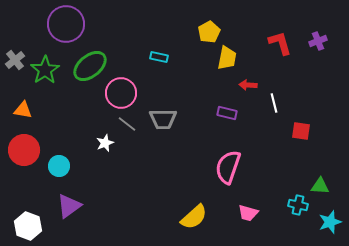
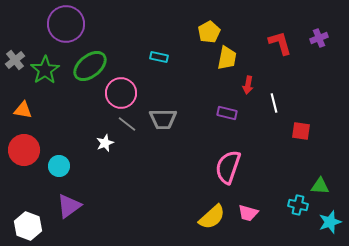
purple cross: moved 1 px right, 3 px up
red arrow: rotated 84 degrees counterclockwise
yellow semicircle: moved 18 px right
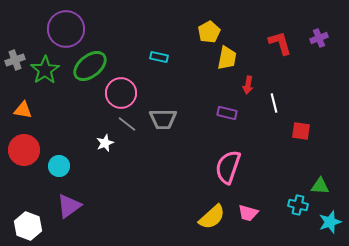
purple circle: moved 5 px down
gray cross: rotated 18 degrees clockwise
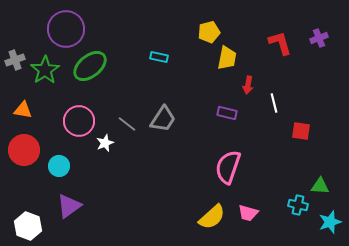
yellow pentagon: rotated 15 degrees clockwise
pink circle: moved 42 px left, 28 px down
gray trapezoid: rotated 56 degrees counterclockwise
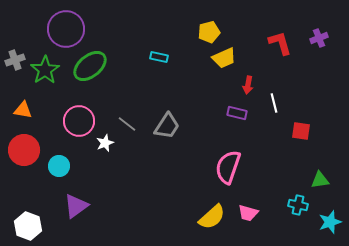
yellow trapezoid: moved 3 px left; rotated 55 degrees clockwise
purple rectangle: moved 10 px right
gray trapezoid: moved 4 px right, 7 px down
green triangle: moved 6 px up; rotated 12 degrees counterclockwise
purple triangle: moved 7 px right
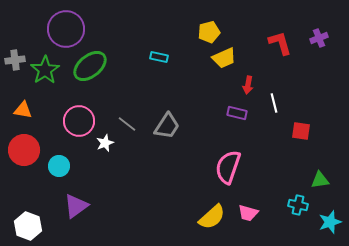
gray cross: rotated 12 degrees clockwise
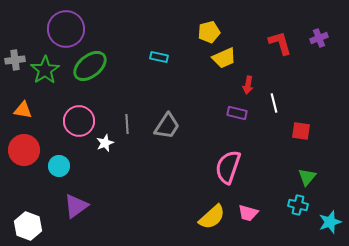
gray line: rotated 48 degrees clockwise
green triangle: moved 13 px left, 3 px up; rotated 42 degrees counterclockwise
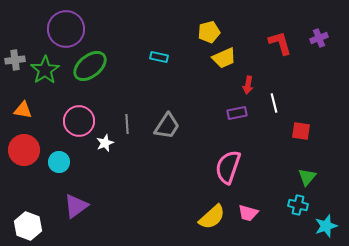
purple rectangle: rotated 24 degrees counterclockwise
cyan circle: moved 4 px up
cyan star: moved 4 px left, 4 px down
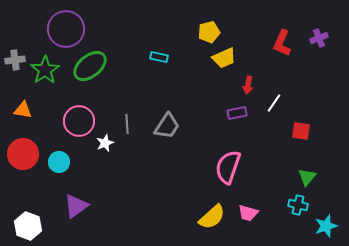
red L-shape: moved 2 px right; rotated 140 degrees counterclockwise
white line: rotated 48 degrees clockwise
red circle: moved 1 px left, 4 px down
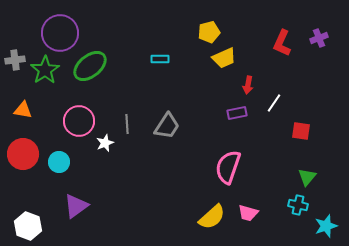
purple circle: moved 6 px left, 4 px down
cyan rectangle: moved 1 px right, 2 px down; rotated 12 degrees counterclockwise
